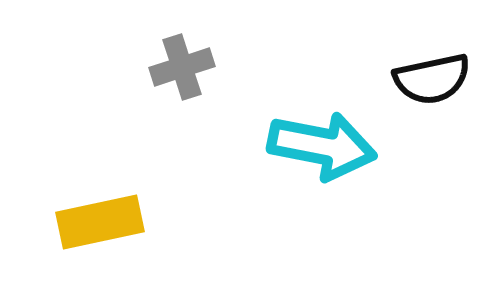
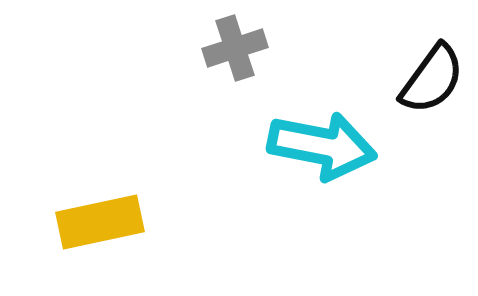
gray cross: moved 53 px right, 19 px up
black semicircle: rotated 42 degrees counterclockwise
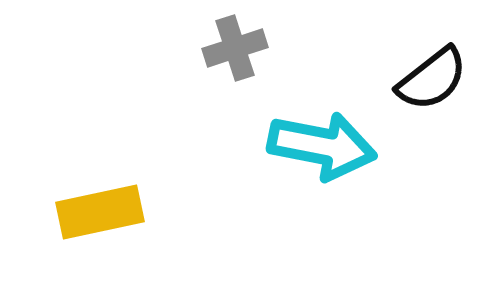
black semicircle: rotated 16 degrees clockwise
yellow rectangle: moved 10 px up
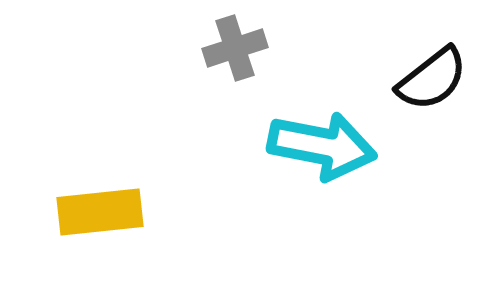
yellow rectangle: rotated 6 degrees clockwise
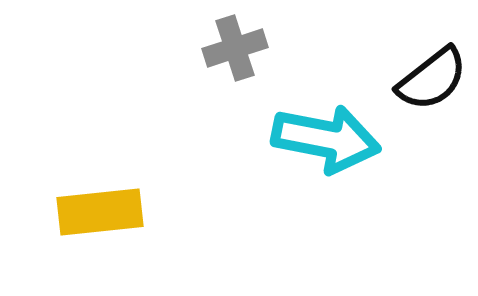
cyan arrow: moved 4 px right, 7 px up
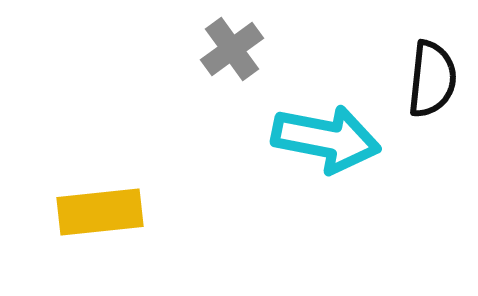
gray cross: moved 3 px left, 1 px down; rotated 18 degrees counterclockwise
black semicircle: rotated 46 degrees counterclockwise
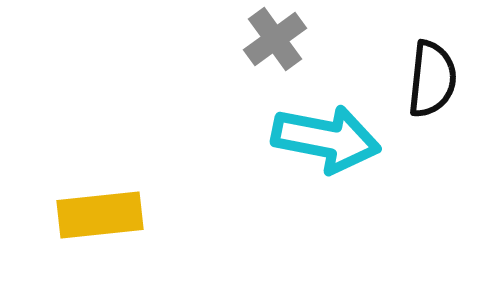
gray cross: moved 43 px right, 10 px up
yellow rectangle: moved 3 px down
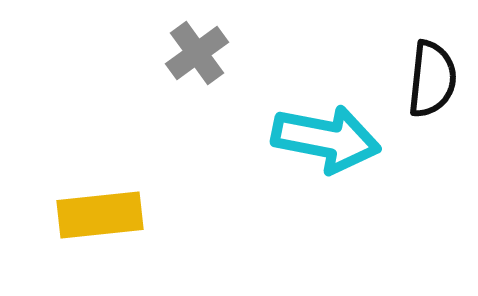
gray cross: moved 78 px left, 14 px down
